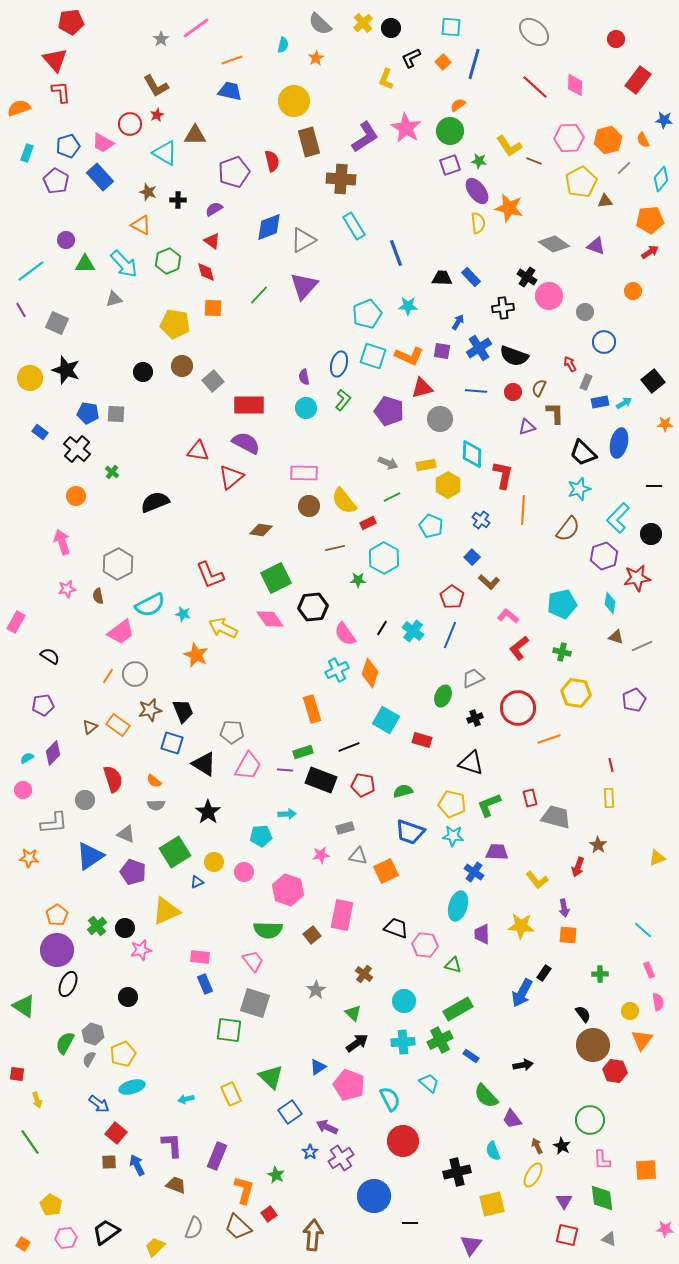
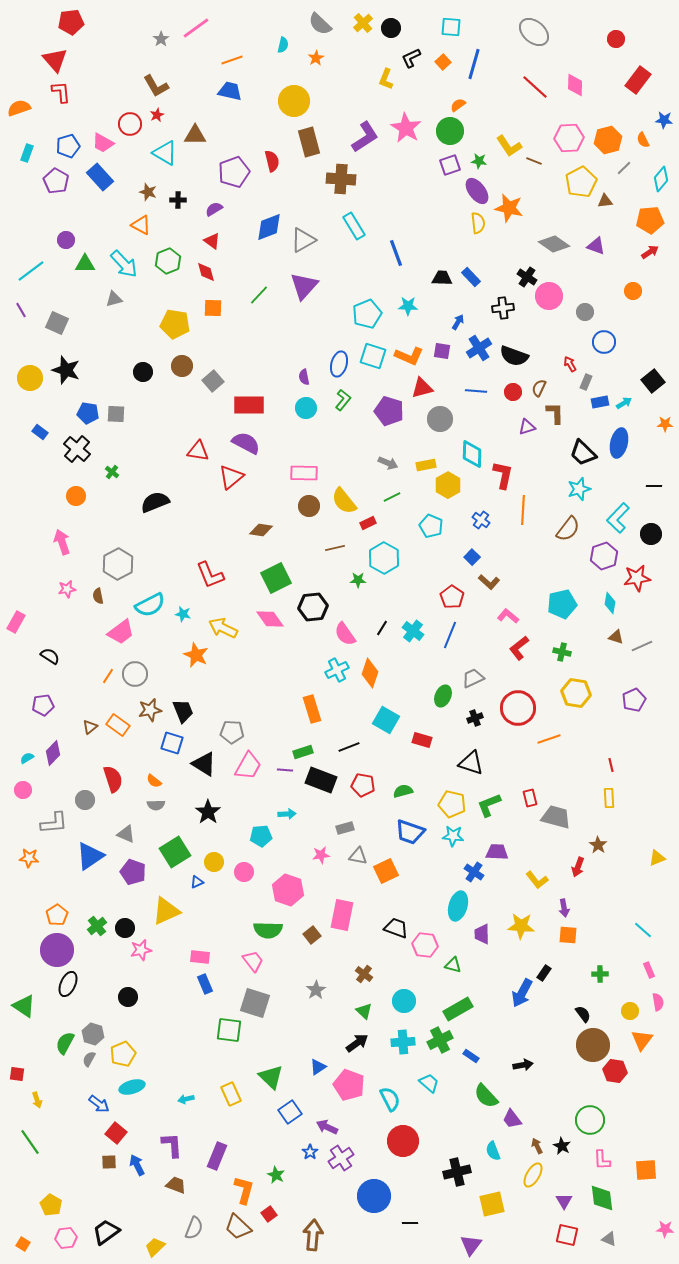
green triangle at (353, 1013): moved 11 px right, 2 px up
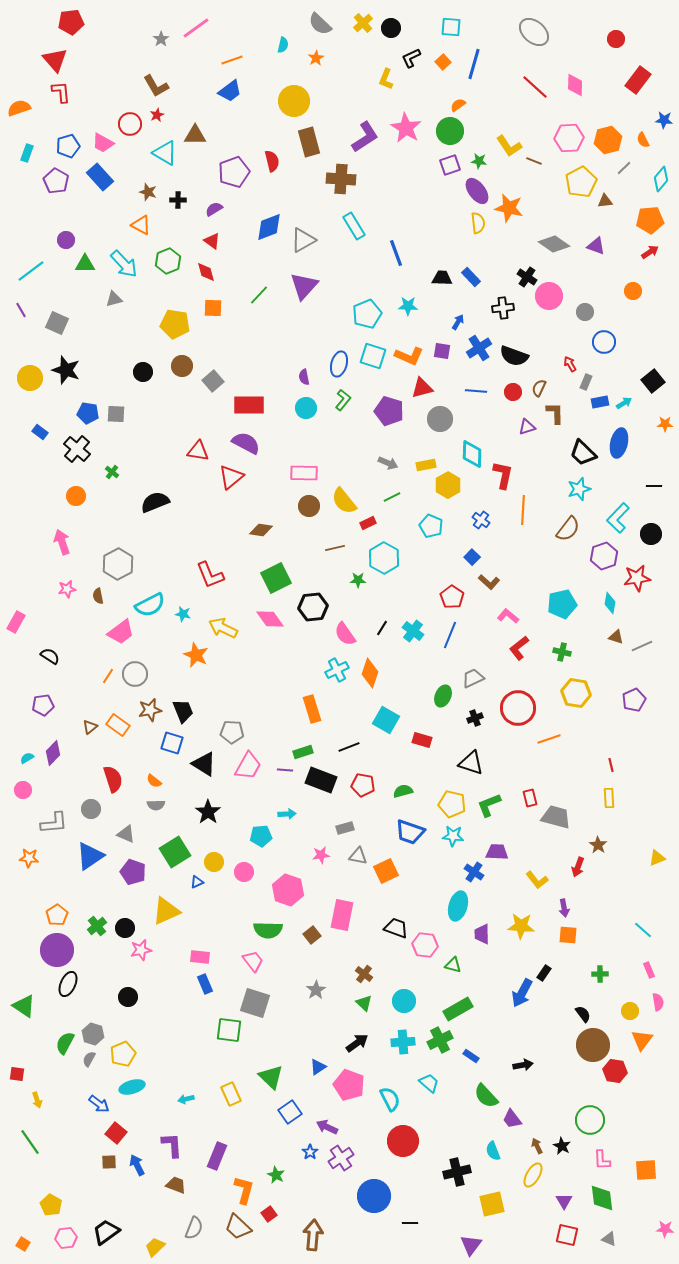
blue trapezoid at (230, 91): rotated 130 degrees clockwise
gray circle at (85, 800): moved 6 px right, 9 px down
green triangle at (364, 1011): moved 8 px up
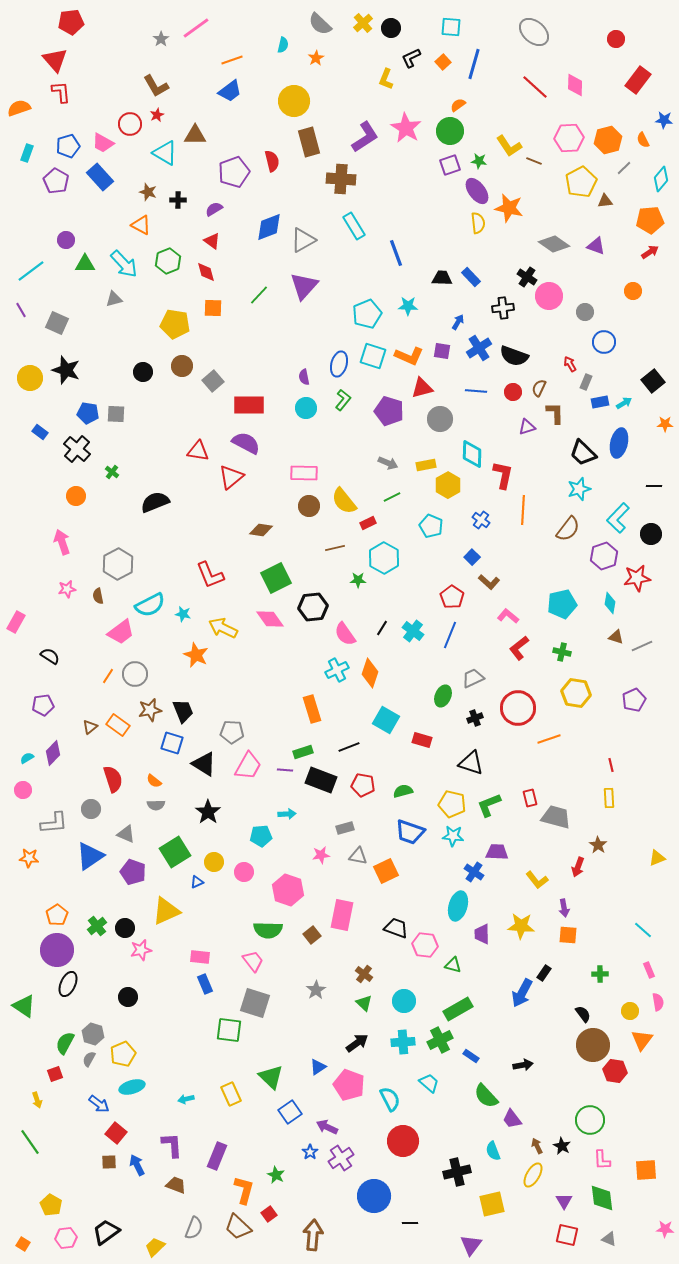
red square at (17, 1074): moved 38 px right; rotated 28 degrees counterclockwise
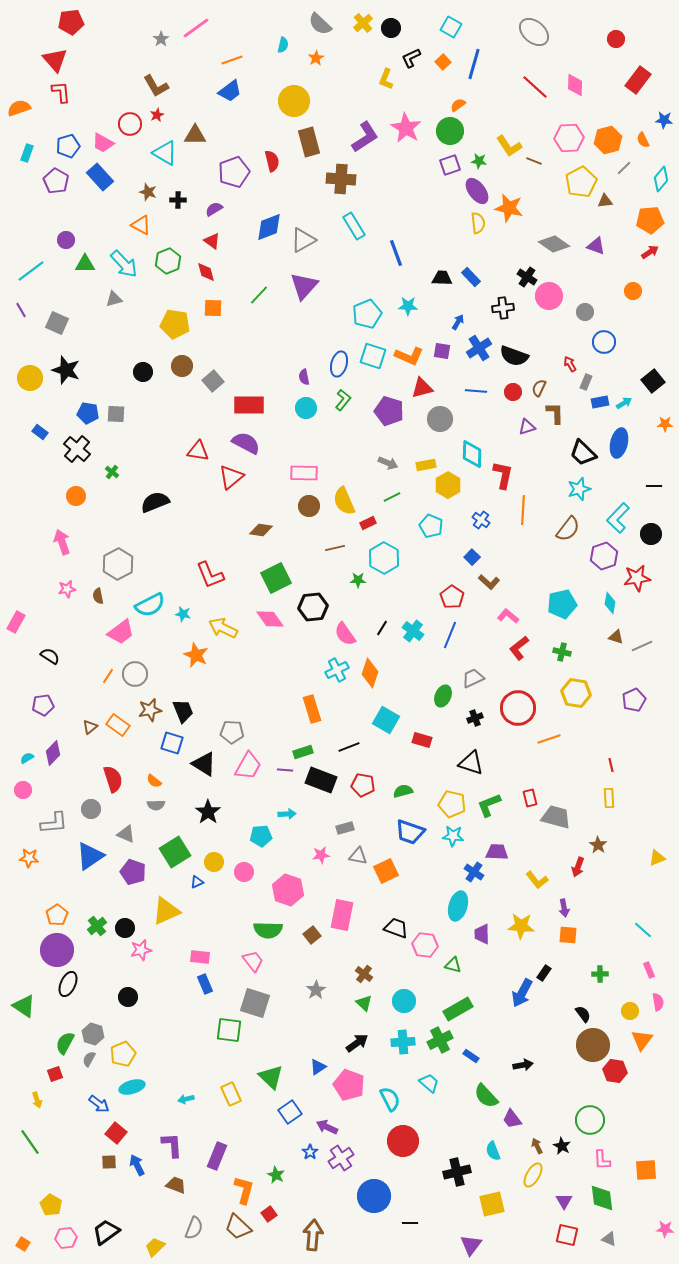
cyan square at (451, 27): rotated 25 degrees clockwise
yellow semicircle at (344, 501): rotated 16 degrees clockwise
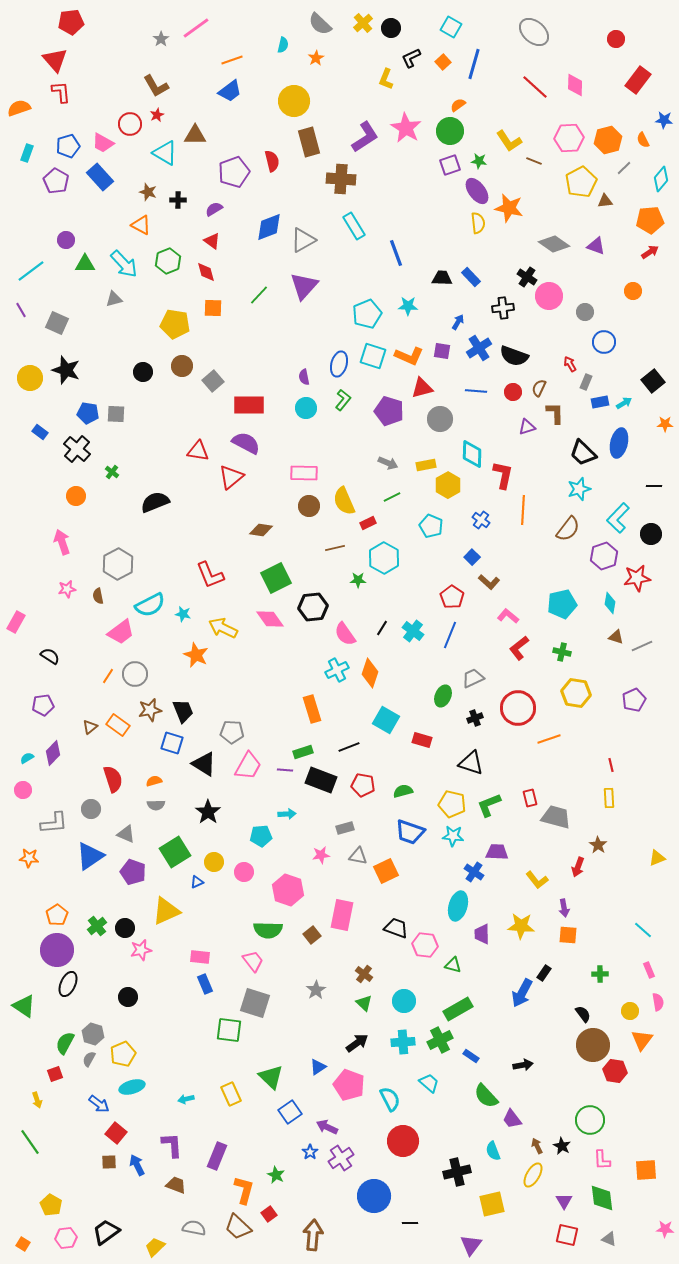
yellow L-shape at (509, 146): moved 5 px up
orange semicircle at (154, 781): rotated 126 degrees clockwise
gray semicircle at (194, 1228): rotated 100 degrees counterclockwise
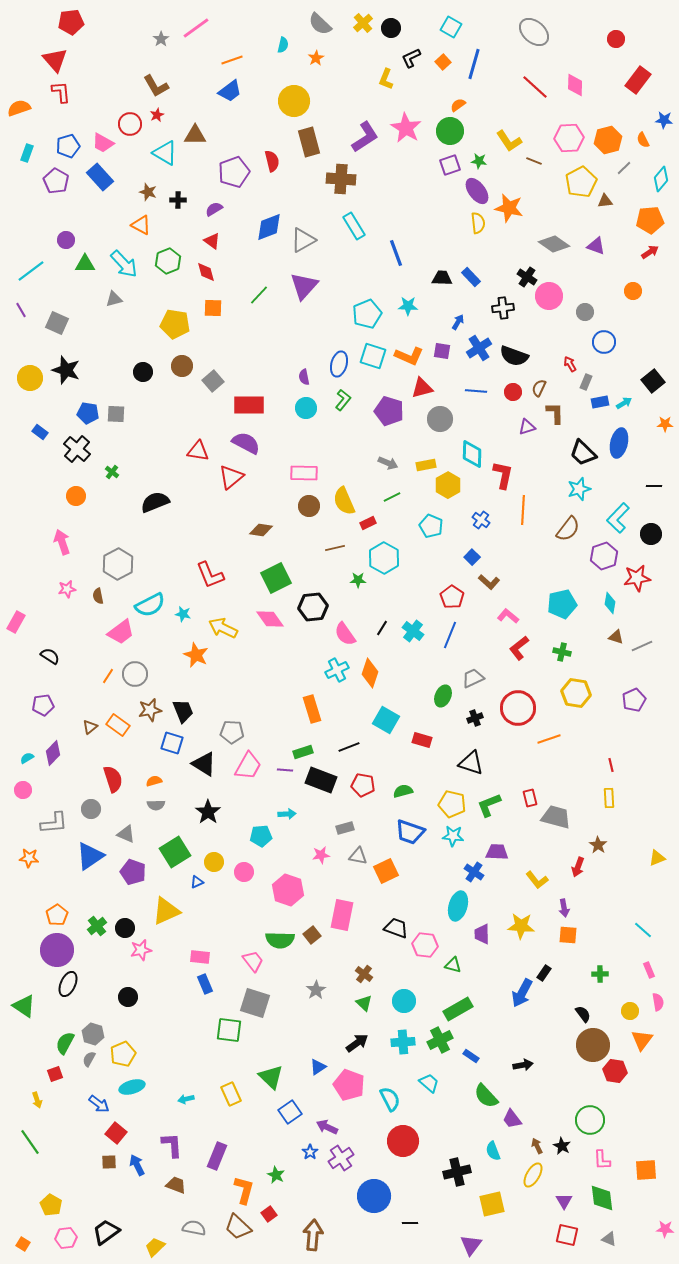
green semicircle at (268, 930): moved 12 px right, 10 px down
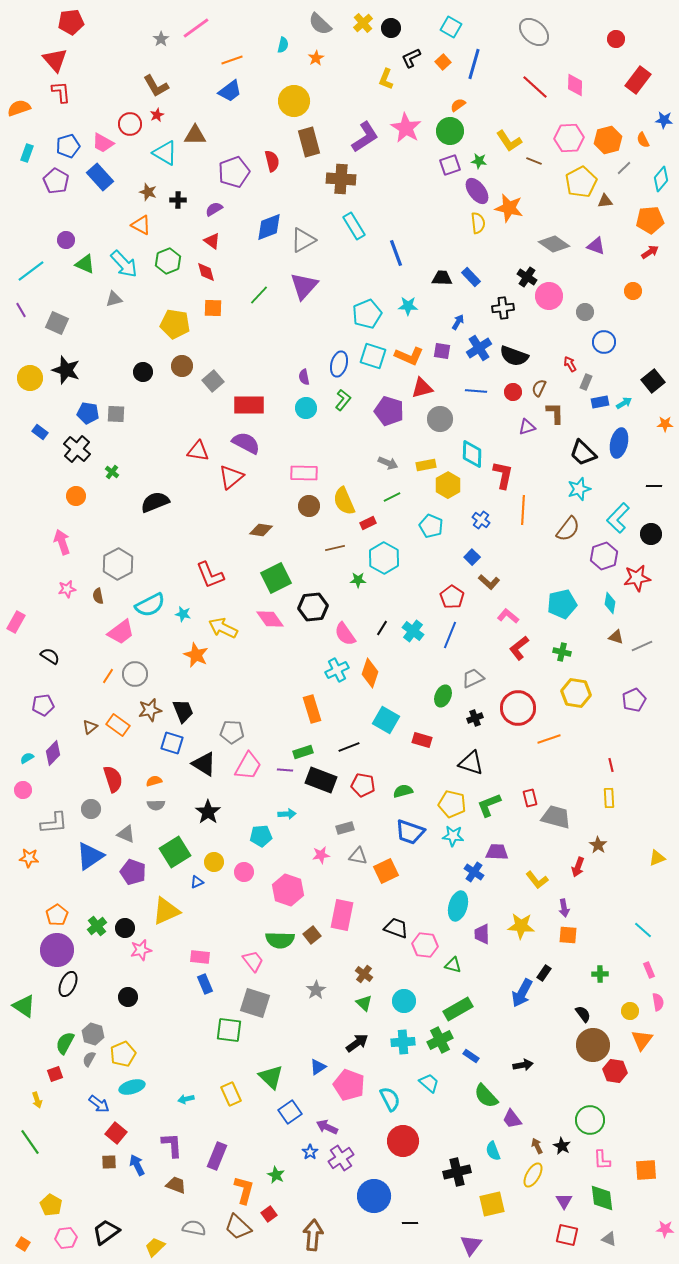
green triangle at (85, 264): rotated 25 degrees clockwise
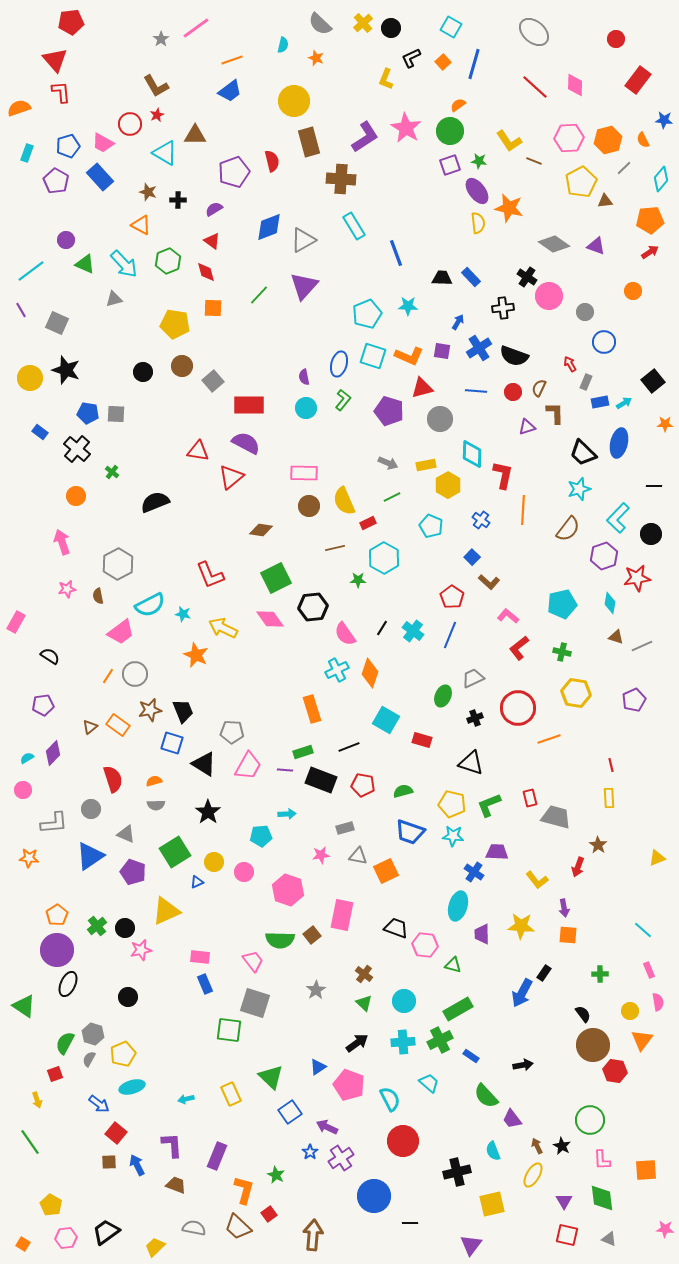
orange star at (316, 58): rotated 21 degrees counterclockwise
